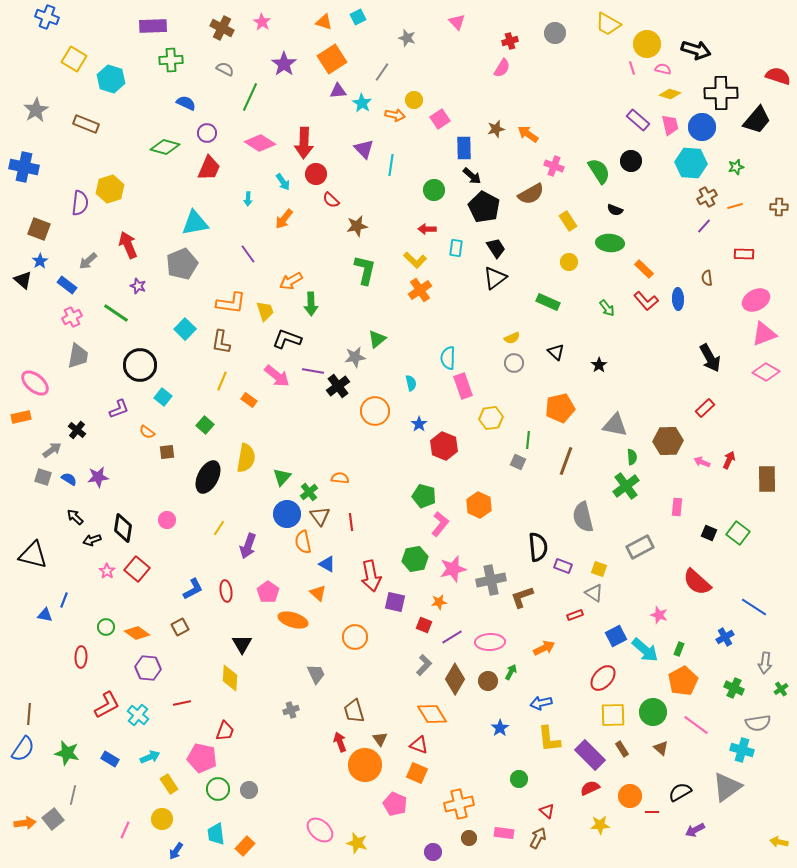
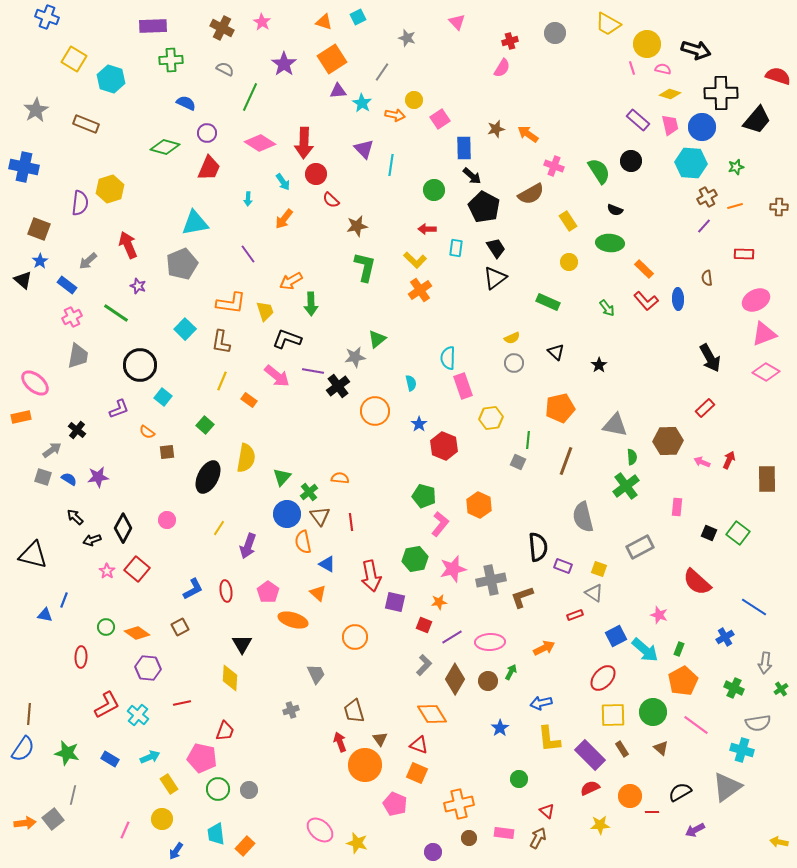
green L-shape at (365, 270): moved 3 px up
black diamond at (123, 528): rotated 20 degrees clockwise
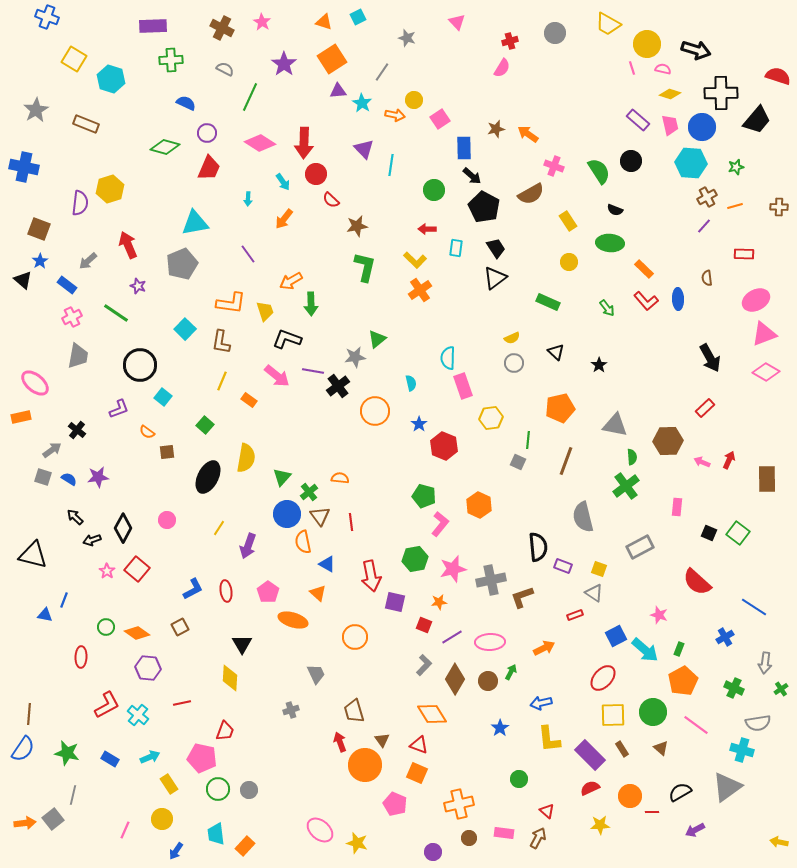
brown triangle at (380, 739): moved 2 px right, 1 px down
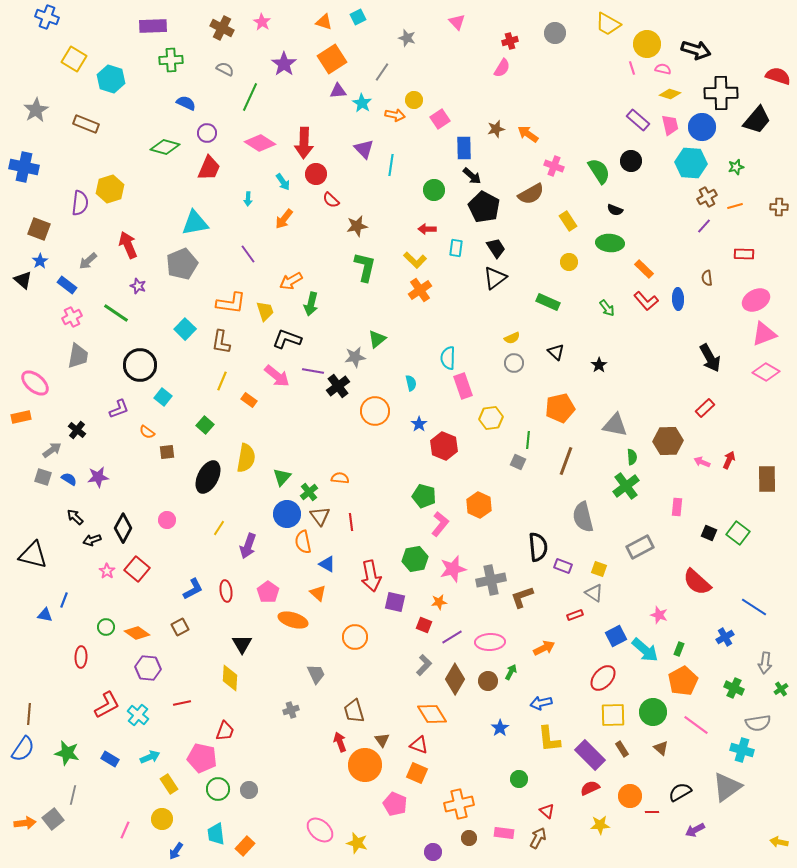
green arrow at (311, 304): rotated 15 degrees clockwise
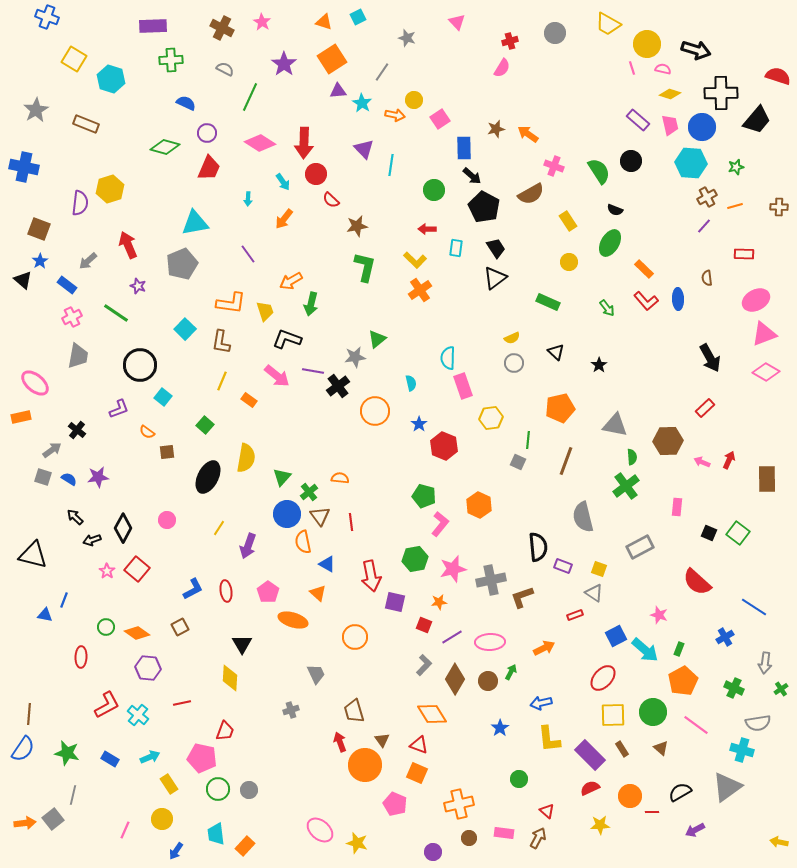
green ellipse at (610, 243): rotated 64 degrees counterclockwise
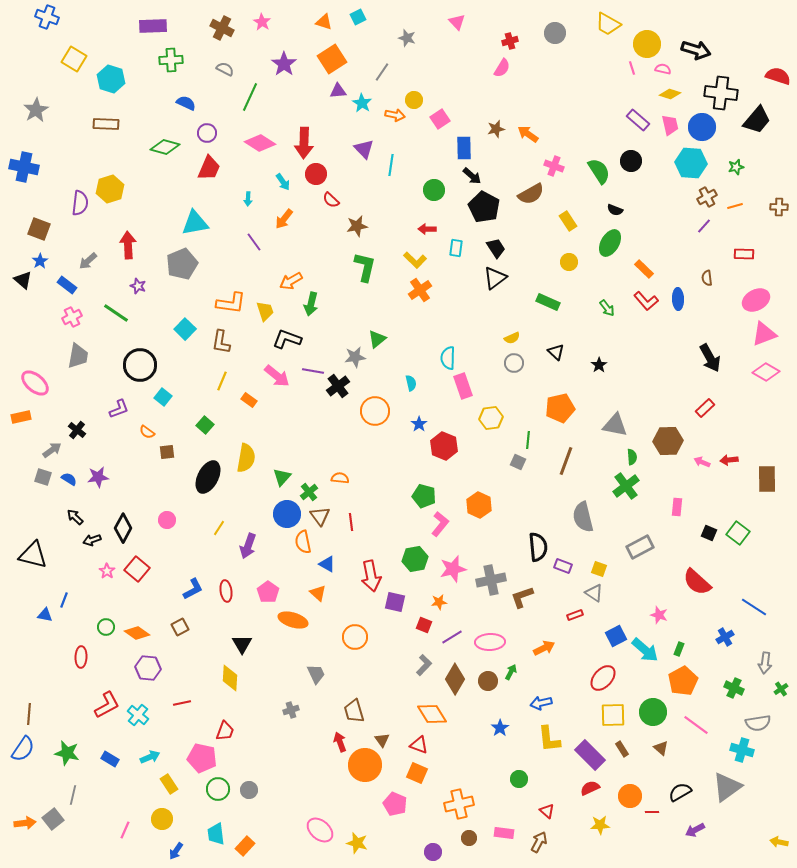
black cross at (721, 93): rotated 8 degrees clockwise
brown rectangle at (86, 124): moved 20 px right; rotated 20 degrees counterclockwise
red arrow at (128, 245): rotated 20 degrees clockwise
purple line at (248, 254): moved 6 px right, 12 px up
red arrow at (729, 460): rotated 120 degrees counterclockwise
brown arrow at (538, 838): moved 1 px right, 4 px down
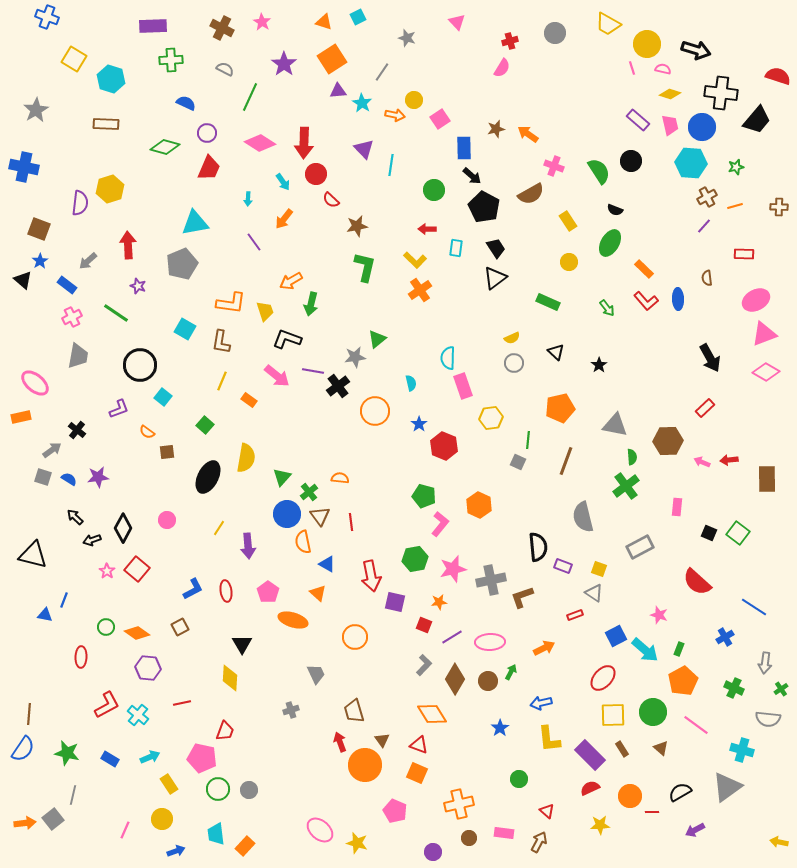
cyan square at (185, 329): rotated 15 degrees counterclockwise
purple arrow at (248, 546): rotated 25 degrees counterclockwise
gray semicircle at (758, 723): moved 10 px right, 4 px up; rotated 15 degrees clockwise
pink pentagon at (395, 804): moved 7 px down
blue arrow at (176, 851): rotated 144 degrees counterclockwise
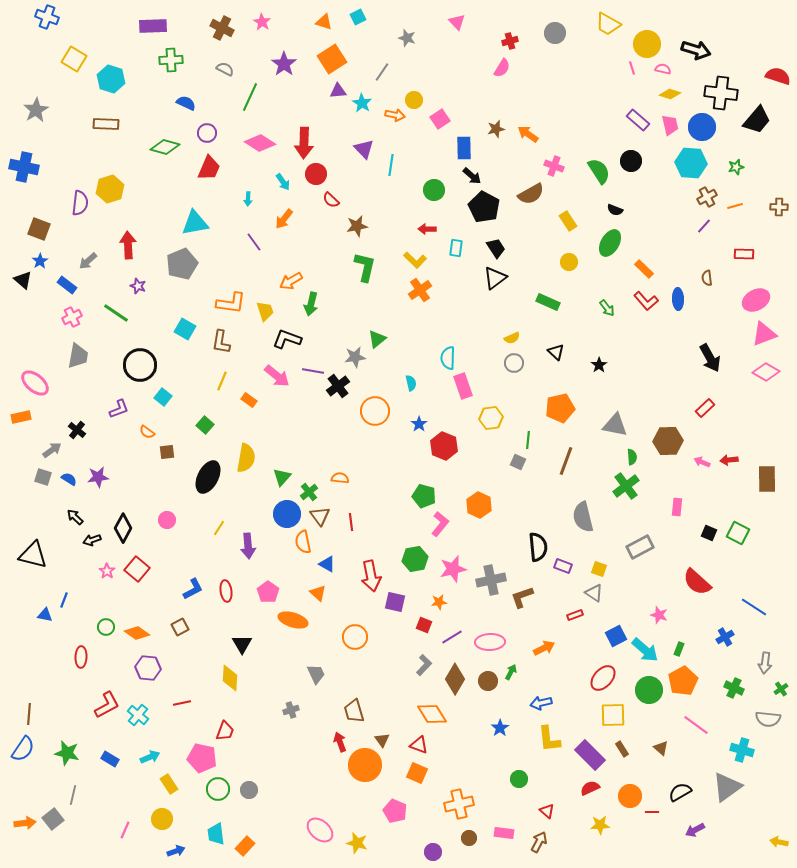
green square at (738, 533): rotated 10 degrees counterclockwise
green circle at (653, 712): moved 4 px left, 22 px up
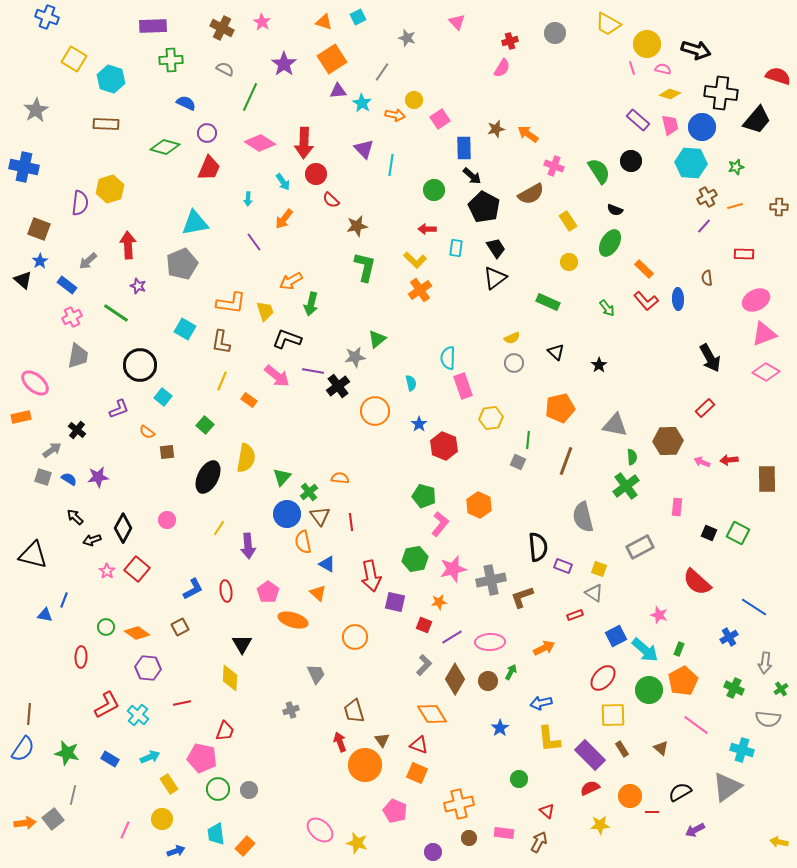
blue cross at (725, 637): moved 4 px right
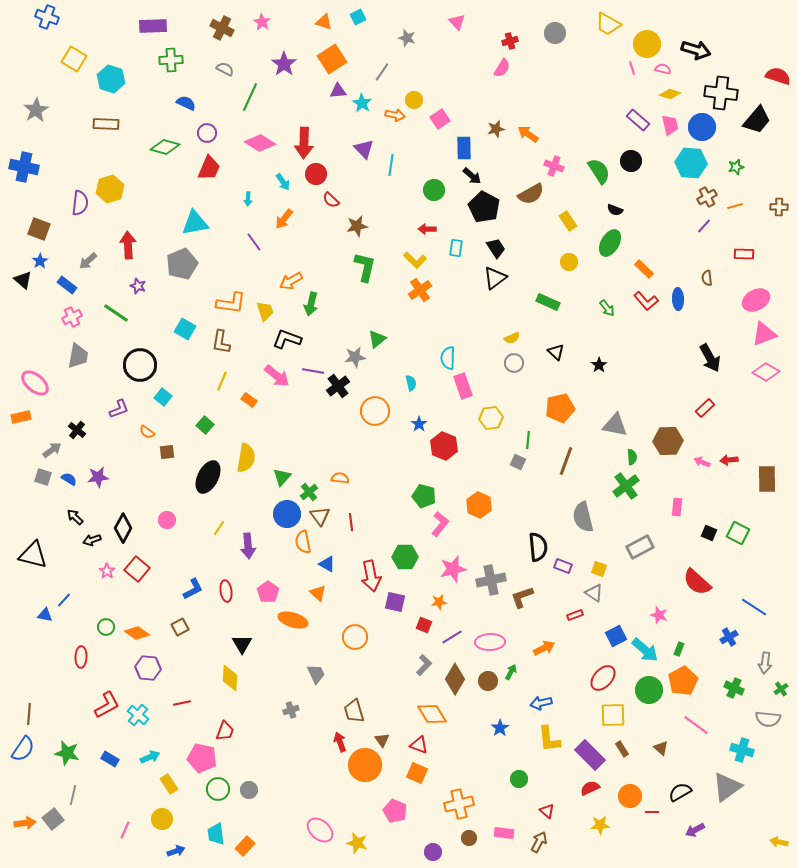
green hexagon at (415, 559): moved 10 px left, 2 px up; rotated 10 degrees clockwise
blue line at (64, 600): rotated 21 degrees clockwise
